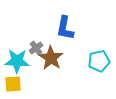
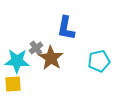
blue L-shape: moved 1 px right
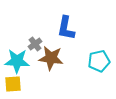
gray cross: moved 1 px left, 4 px up
brown star: rotated 25 degrees counterclockwise
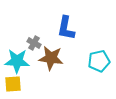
gray cross: moved 1 px left, 1 px up; rotated 24 degrees counterclockwise
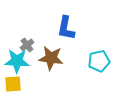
gray cross: moved 7 px left, 2 px down; rotated 24 degrees clockwise
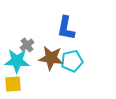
cyan pentagon: moved 27 px left
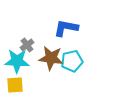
blue L-shape: rotated 90 degrees clockwise
yellow square: moved 2 px right, 1 px down
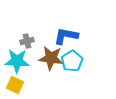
blue L-shape: moved 8 px down
gray cross: moved 4 px up; rotated 24 degrees clockwise
cyan pentagon: rotated 20 degrees counterclockwise
yellow square: rotated 30 degrees clockwise
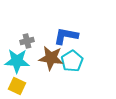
yellow square: moved 2 px right, 1 px down
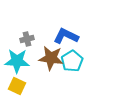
blue L-shape: rotated 15 degrees clockwise
gray cross: moved 2 px up
